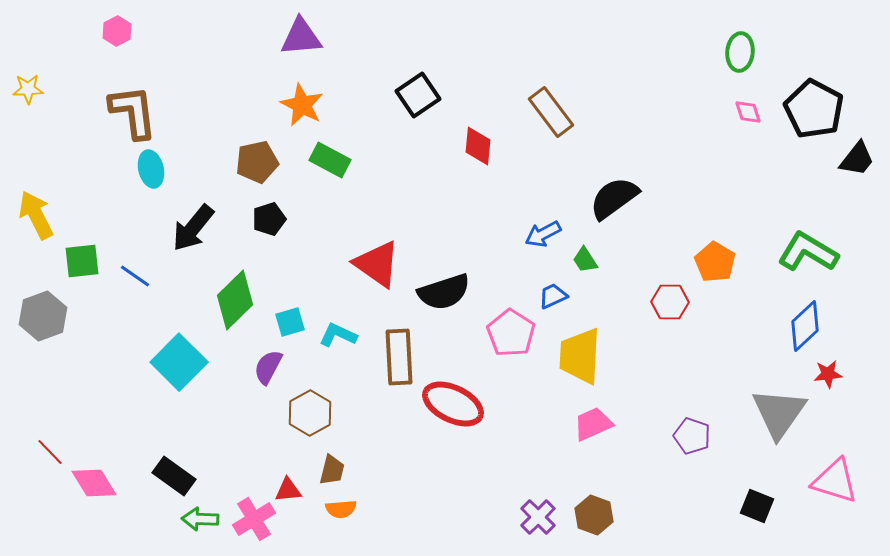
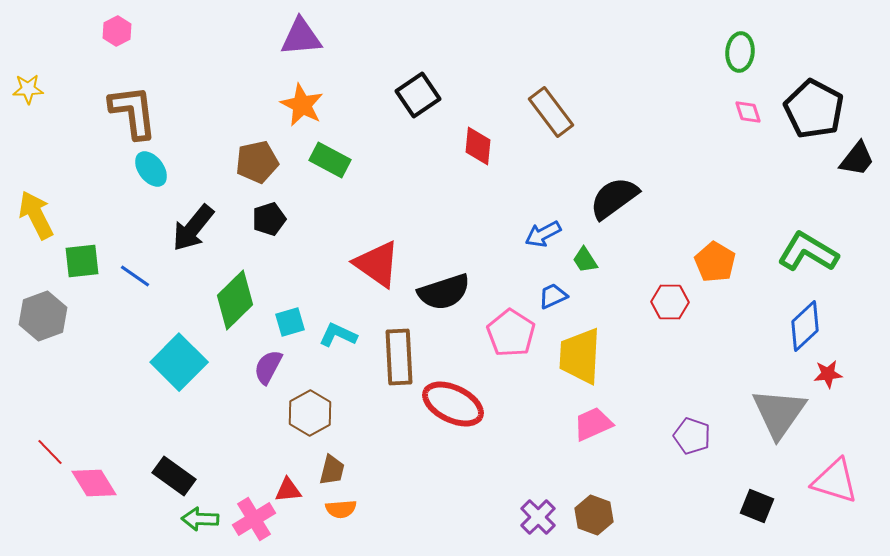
cyan ellipse at (151, 169): rotated 24 degrees counterclockwise
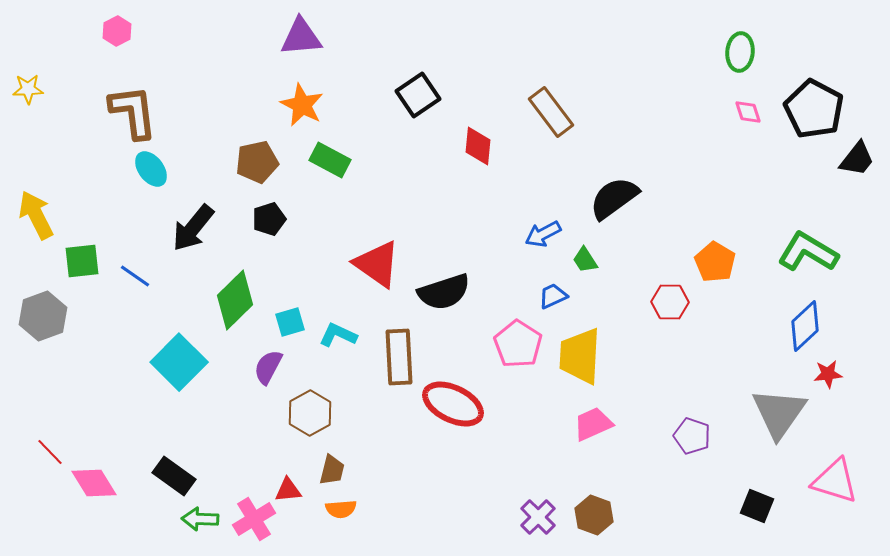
pink pentagon at (511, 333): moved 7 px right, 11 px down
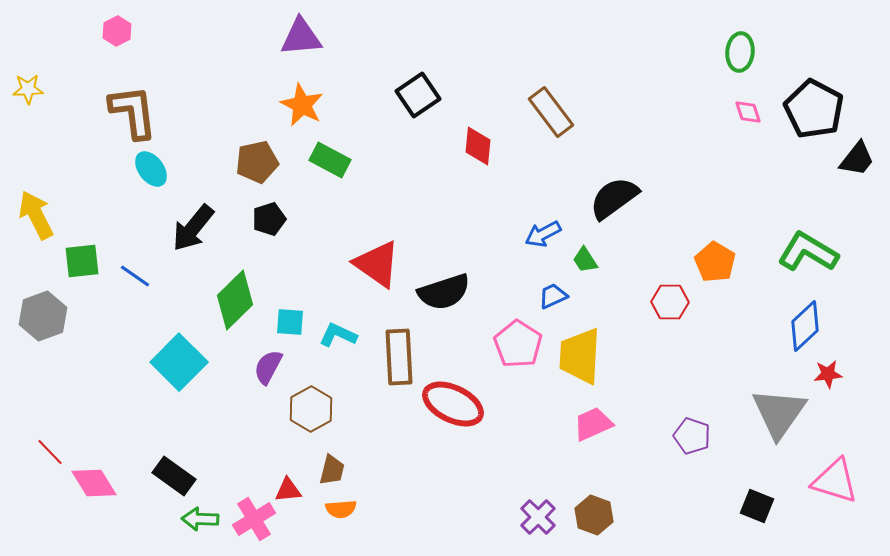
cyan square at (290, 322): rotated 20 degrees clockwise
brown hexagon at (310, 413): moved 1 px right, 4 px up
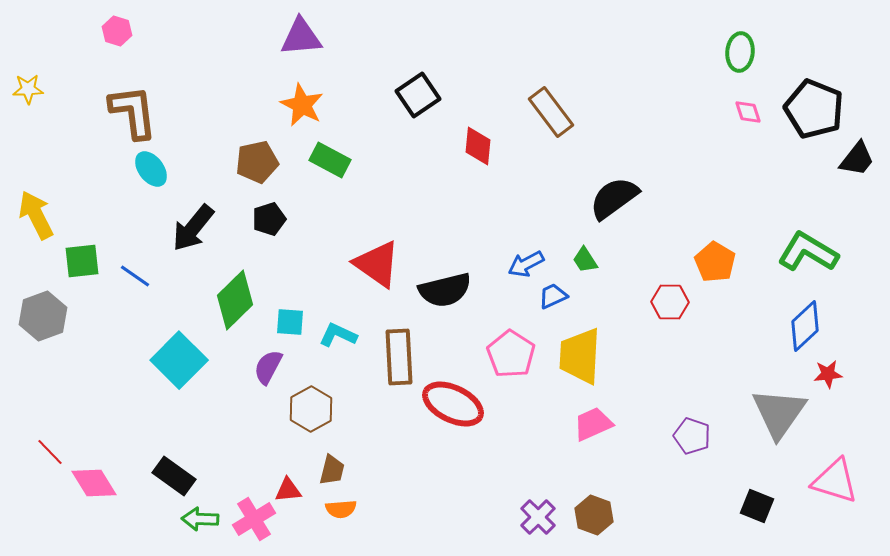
pink hexagon at (117, 31): rotated 16 degrees counterclockwise
black pentagon at (814, 109): rotated 6 degrees counterclockwise
blue arrow at (543, 234): moved 17 px left, 30 px down
black semicircle at (444, 292): moved 1 px right, 2 px up; rotated 4 degrees clockwise
pink pentagon at (518, 344): moved 7 px left, 10 px down
cyan square at (179, 362): moved 2 px up
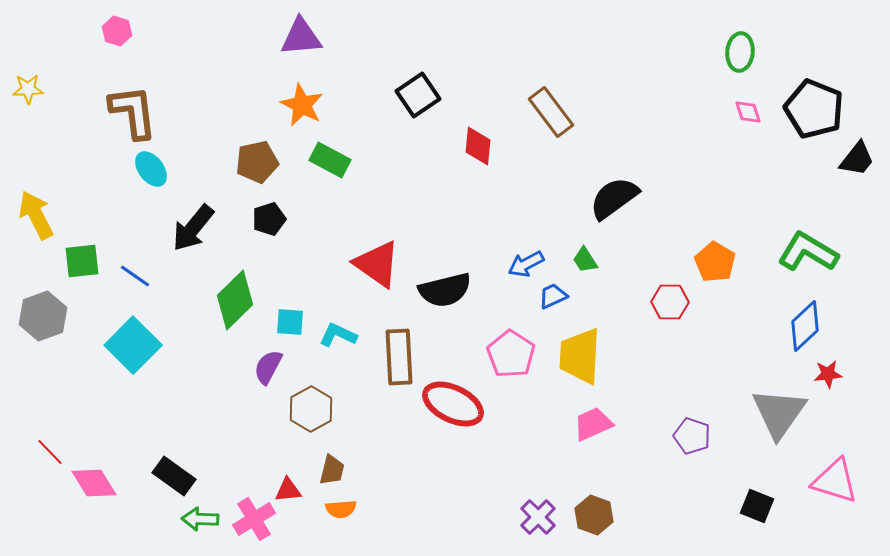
cyan square at (179, 360): moved 46 px left, 15 px up
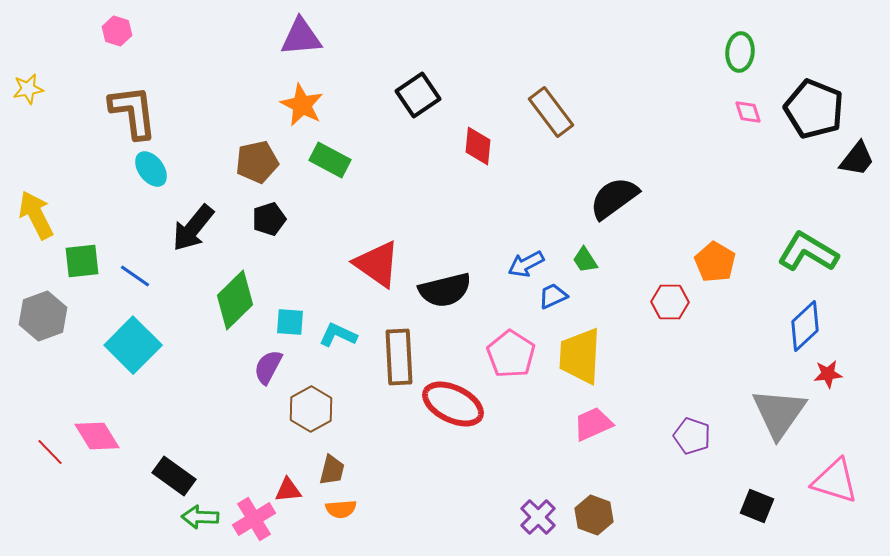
yellow star at (28, 89): rotated 8 degrees counterclockwise
pink diamond at (94, 483): moved 3 px right, 47 px up
green arrow at (200, 519): moved 2 px up
